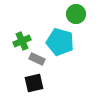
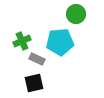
cyan pentagon: rotated 20 degrees counterclockwise
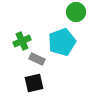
green circle: moved 2 px up
cyan pentagon: moved 2 px right; rotated 16 degrees counterclockwise
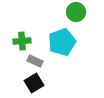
green cross: rotated 18 degrees clockwise
gray rectangle: moved 2 px left, 2 px down
black square: rotated 18 degrees counterclockwise
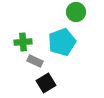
green cross: moved 1 px right, 1 px down
black square: moved 12 px right
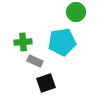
cyan pentagon: rotated 12 degrees clockwise
black square: rotated 12 degrees clockwise
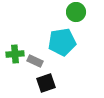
green cross: moved 8 px left, 12 px down
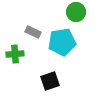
gray rectangle: moved 2 px left, 29 px up
black square: moved 4 px right, 2 px up
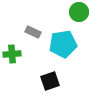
green circle: moved 3 px right
cyan pentagon: moved 1 px right, 2 px down
green cross: moved 3 px left
